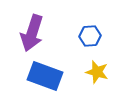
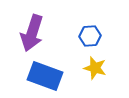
yellow star: moved 2 px left, 4 px up
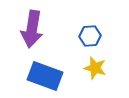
purple arrow: moved 4 px up; rotated 9 degrees counterclockwise
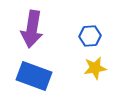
yellow star: rotated 25 degrees counterclockwise
blue rectangle: moved 11 px left
